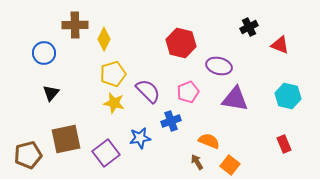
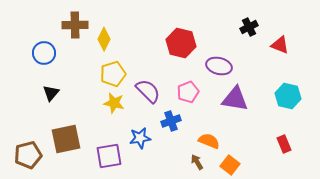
purple square: moved 3 px right, 3 px down; rotated 28 degrees clockwise
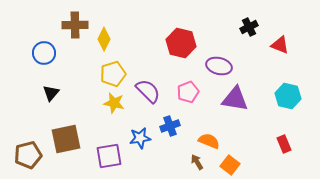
blue cross: moved 1 px left, 5 px down
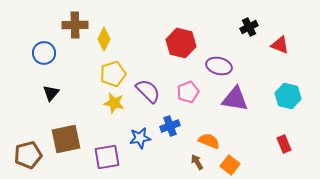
purple square: moved 2 px left, 1 px down
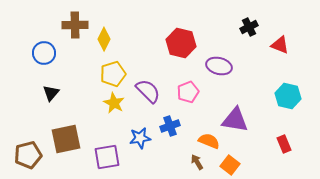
purple triangle: moved 21 px down
yellow star: rotated 15 degrees clockwise
